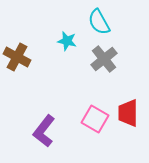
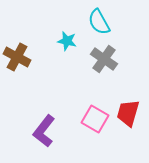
gray cross: rotated 16 degrees counterclockwise
red trapezoid: rotated 16 degrees clockwise
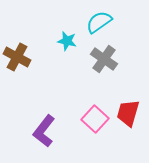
cyan semicircle: rotated 84 degrees clockwise
pink square: rotated 12 degrees clockwise
